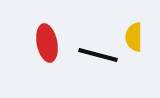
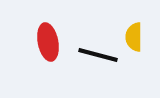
red ellipse: moved 1 px right, 1 px up
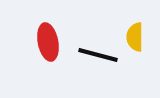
yellow semicircle: moved 1 px right
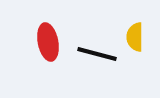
black line: moved 1 px left, 1 px up
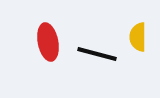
yellow semicircle: moved 3 px right
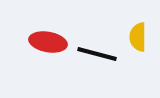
red ellipse: rotated 69 degrees counterclockwise
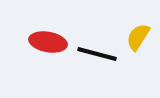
yellow semicircle: rotated 32 degrees clockwise
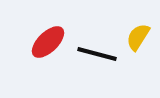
red ellipse: rotated 54 degrees counterclockwise
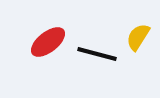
red ellipse: rotated 6 degrees clockwise
